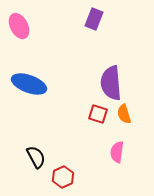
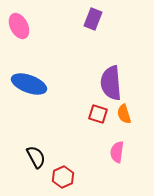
purple rectangle: moved 1 px left
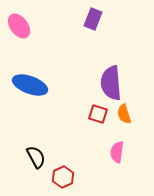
pink ellipse: rotated 10 degrees counterclockwise
blue ellipse: moved 1 px right, 1 px down
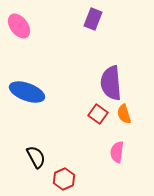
blue ellipse: moved 3 px left, 7 px down
red square: rotated 18 degrees clockwise
red hexagon: moved 1 px right, 2 px down
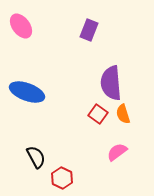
purple rectangle: moved 4 px left, 11 px down
pink ellipse: moved 2 px right
orange semicircle: moved 1 px left
pink semicircle: rotated 45 degrees clockwise
red hexagon: moved 2 px left, 1 px up; rotated 10 degrees counterclockwise
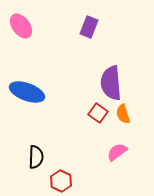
purple rectangle: moved 3 px up
red square: moved 1 px up
black semicircle: rotated 30 degrees clockwise
red hexagon: moved 1 px left, 3 px down
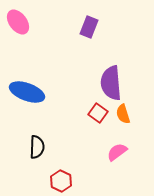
pink ellipse: moved 3 px left, 4 px up
black semicircle: moved 1 px right, 10 px up
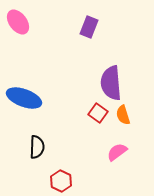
blue ellipse: moved 3 px left, 6 px down
orange semicircle: moved 1 px down
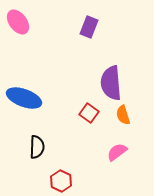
red square: moved 9 px left
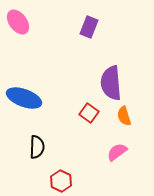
orange semicircle: moved 1 px right, 1 px down
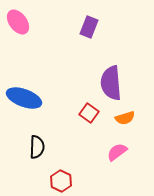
orange semicircle: moved 1 px right, 2 px down; rotated 90 degrees counterclockwise
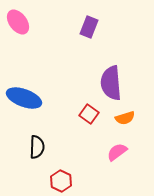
red square: moved 1 px down
